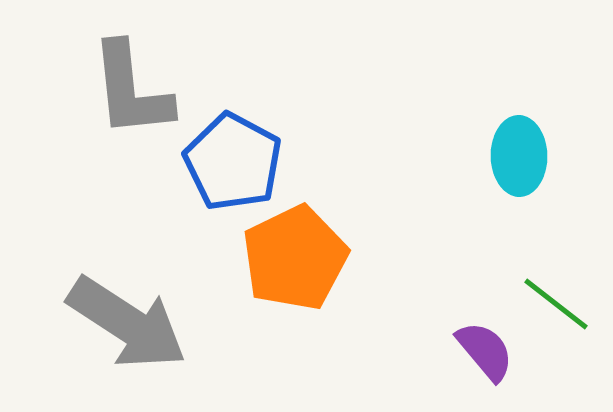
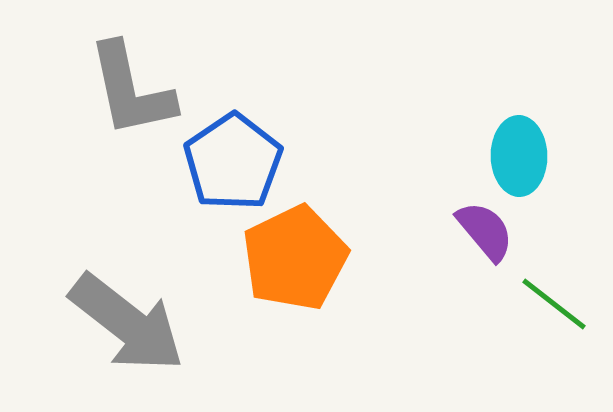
gray L-shape: rotated 6 degrees counterclockwise
blue pentagon: rotated 10 degrees clockwise
green line: moved 2 px left
gray arrow: rotated 5 degrees clockwise
purple semicircle: moved 120 px up
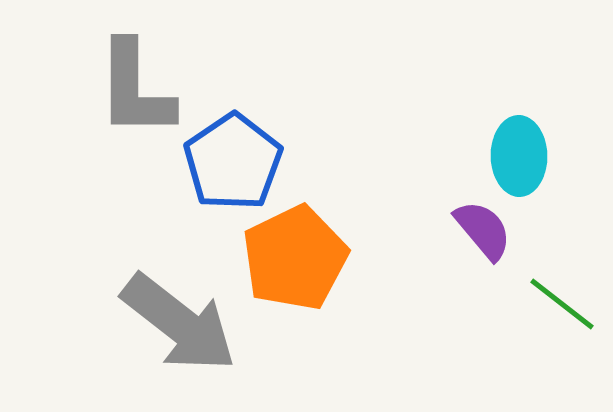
gray L-shape: moved 4 px right, 1 px up; rotated 12 degrees clockwise
purple semicircle: moved 2 px left, 1 px up
green line: moved 8 px right
gray arrow: moved 52 px right
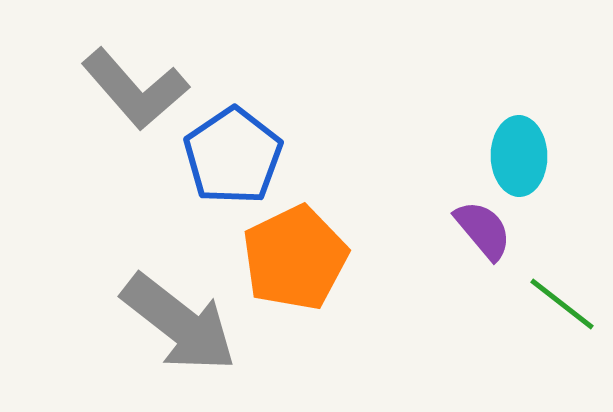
gray L-shape: rotated 41 degrees counterclockwise
blue pentagon: moved 6 px up
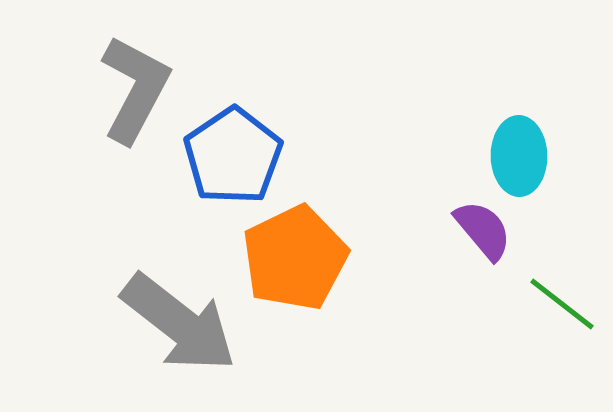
gray L-shape: rotated 111 degrees counterclockwise
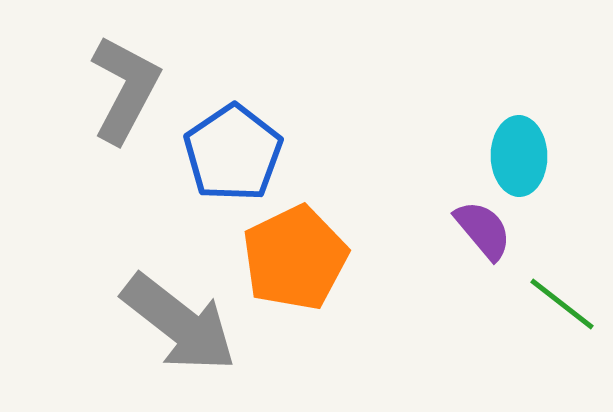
gray L-shape: moved 10 px left
blue pentagon: moved 3 px up
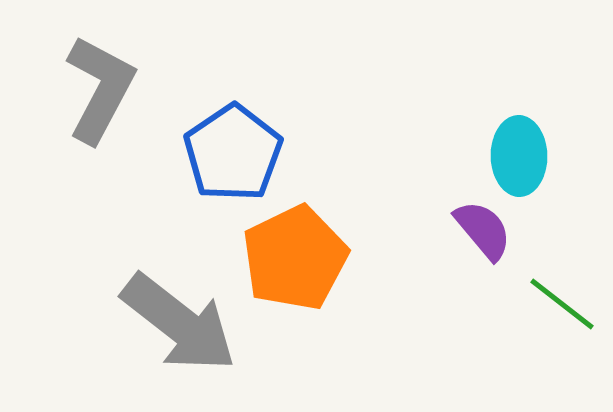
gray L-shape: moved 25 px left
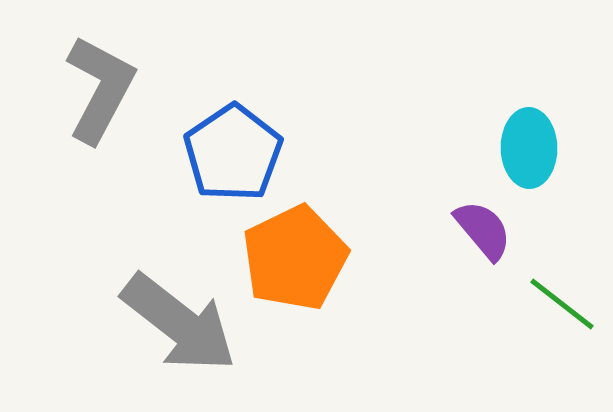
cyan ellipse: moved 10 px right, 8 px up
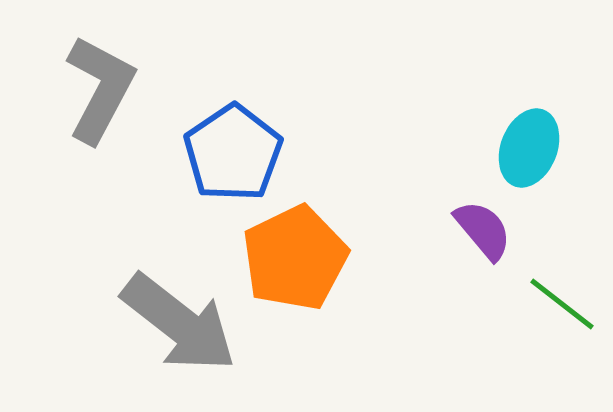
cyan ellipse: rotated 22 degrees clockwise
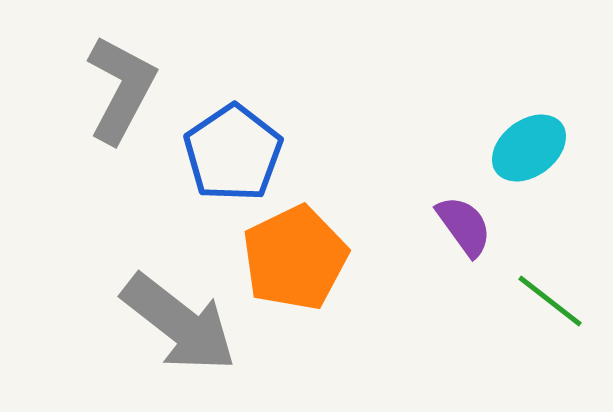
gray L-shape: moved 21 px right
cyan ellipse: rotated 32 degrees clockwise
purple semicircle: moved 19 px left, 4 px up; rotated 4 degrees clockwise
green line: moved 12 px left, 3 px up
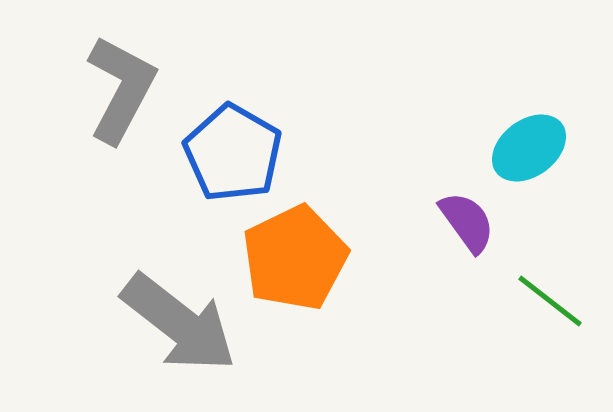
blue pentagon: rotated 8 degrees counterclockwise
purple semicircle: moved 3 px right, 4 px up
